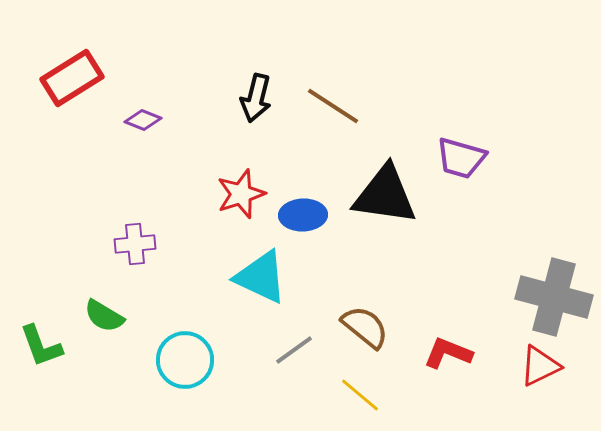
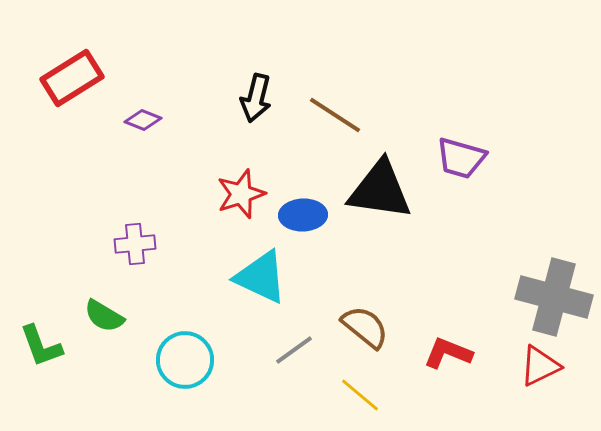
brown line: moved 2 px right, 9 px down
black triangle: moved 5 px left, 5 px up
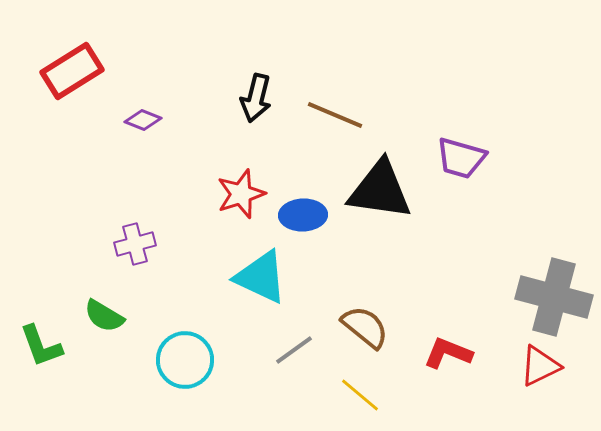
red rectangle: moved 7 px up
brown line: rotated 10 degrees counterclockwise
purple cross: rotated 9 degrees counterclockwise
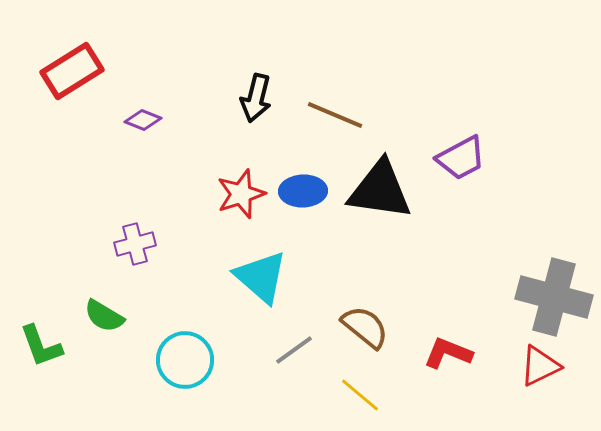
purple trapezoid: rotated 44 degrees counterclockwise
blue ellipse: moved 24 px up
cyan triangle: rotated 16 degrees clockwise
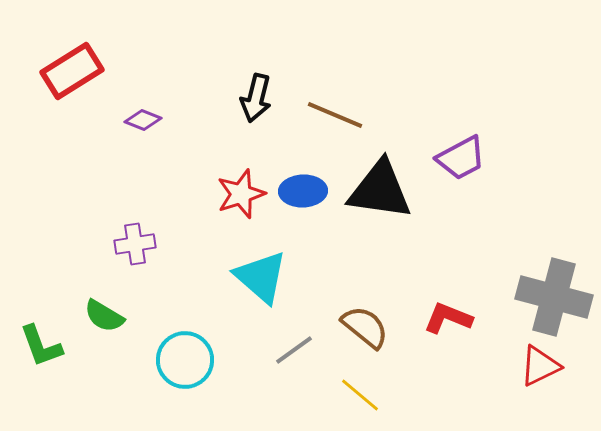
purple cross: rotated 6 degrees clockwise
red L-shape: moved 35 px up
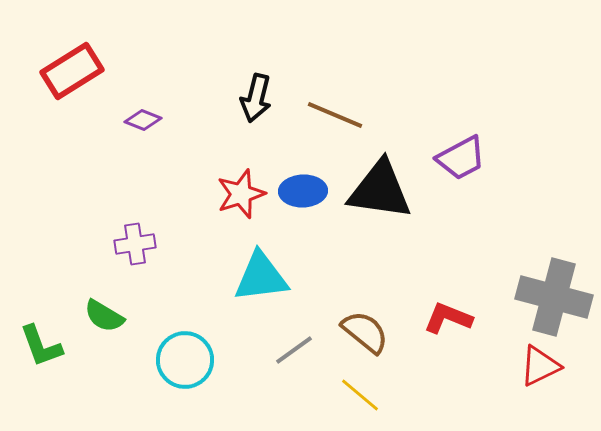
cyan triangle: rotated 48 degrees counterclockwise
brown semicircle: moved 5 px down
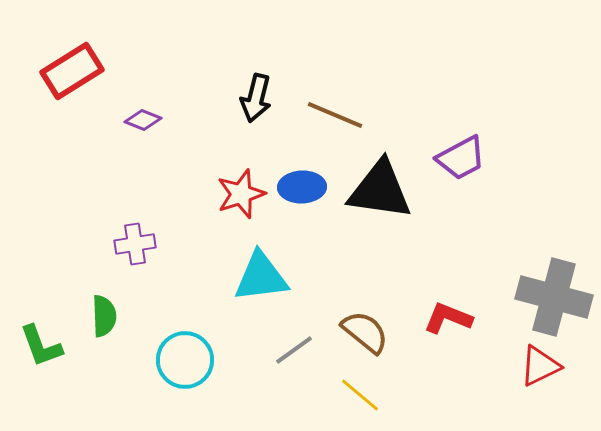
blue ellipse: moved 1 px left, 4 px up
green semicircle: rotated 123 degrees counterclockwise
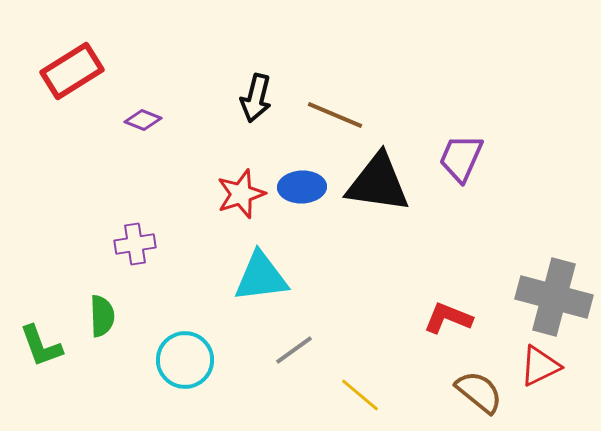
purple trapezoid: rotated 142 degrees clockwise
black triangle: moved 2 px left, 7 px up
green semicircle: moved 2 px left
brown semicircle: moved 114 px right, 60 px down
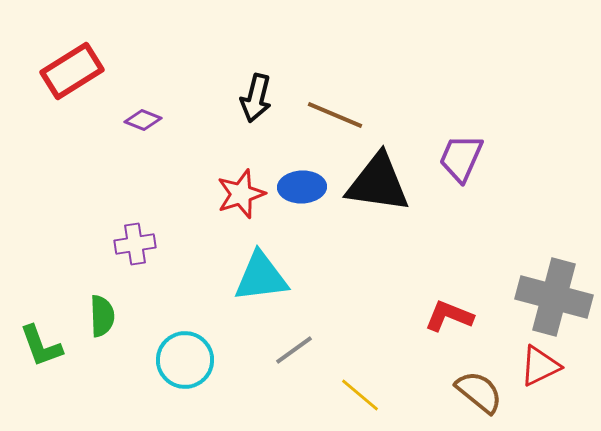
red L-shape: moved 1 px right, 2 px up
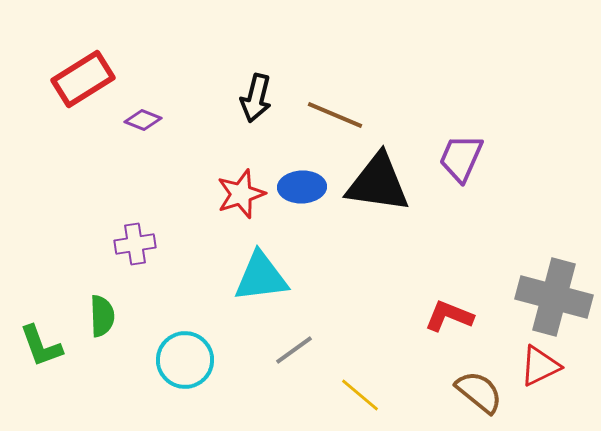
red rectangle: moved 11 px right, 8 px down
